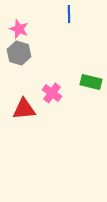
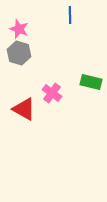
blue line: moved 1 px right, 1 px down
red triangle: rotated 35 degrees clockwise
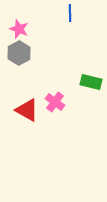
blue line: moved 2 px up
gray hexagon: rotated 15 degrees clockwise
pink cross: moved 3 px right, 9 px down
red triangle: moved 3 px right, 1 px down
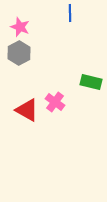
pink star: moved 1 px right, 2 px up
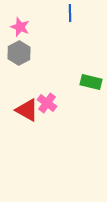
pink cross: moved 8 px left, 1 px down
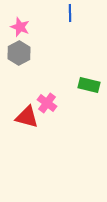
green rectangle: moved 2 px left, 3 px down
red triangle: moved 7 px down; rotated 15 degrees counterclockwise
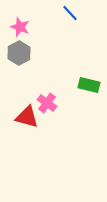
blue line: rotated 42 degrees counterclockwise
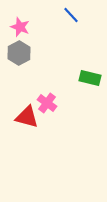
blue line: moved 1 px right, 2 px down
green rectangle: moved 1 px right, 7 px up
